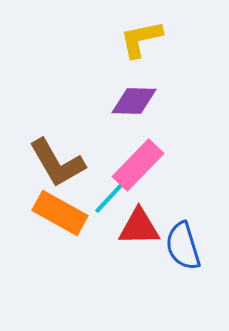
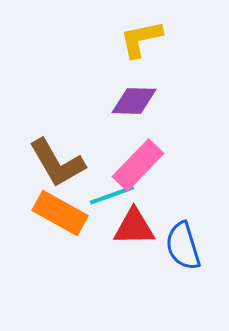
cyan line: rotated 27 degrees clockwise
red triangle: moved 5 px left
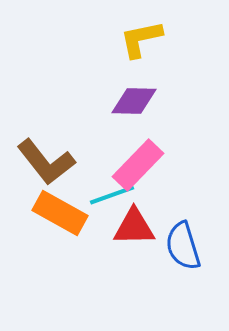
brown L-shape: moved 11 px left, 1 px up; rotated 8 degrees counterclockwise
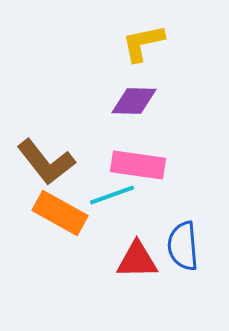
yellow L-shape: moved 2 px right, 4 px down
pink rectangle: rotated 54 degrees clockwise
red triangle: moved 3 px right, 33 px down
blue semicircle: rotated 12 degrees clockwise
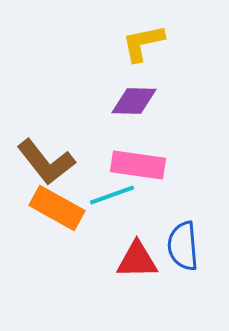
orange rectangle: moved 3 px left, 5 px up
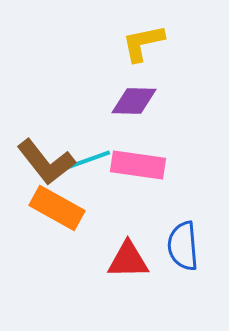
cyan line: moved 24 px left, 35 px up
red triangle: moved 9 px left
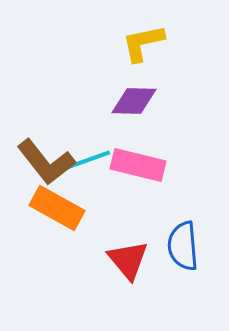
pink rectangle: rotated 6 degrees clockwise
red triangle: rotated 51 degrees clockwise
